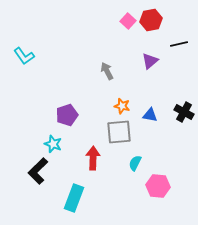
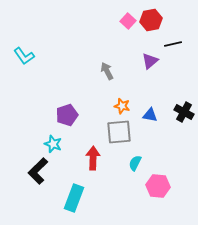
black line: moved 6 px left
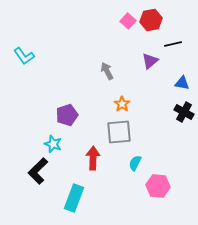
orange star: moved 2 px up; rotated 21 degrees clockwise
blue triangle: moved 32 px right, 32 px up
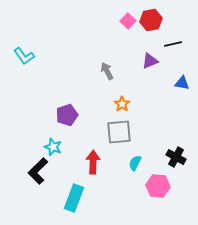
purple triangle: rotated 18 degrees clockwise
black cross: moved 8 px left, 45 px down
cyan star: moved 3 px down
red arrow: moved 4 px down
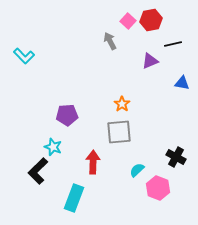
cyan L-shape: rotated 10 degrees counterclockwise
gray arrow: moved 3 px right, 30 px up
purple pentagon: rotated 15 degrees clockwise
cyan semicircle: moved 2 px right, 7 px down; rotated 21 degrees clockwise
pink hexagon: moved 2 px down; rotated 15 degrees clockwise
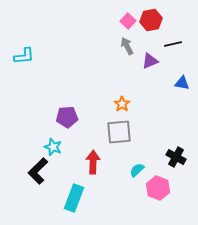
gray arrow: moved 17 px right, 5 px down
cyan L-shape: rotated 50 degrees counterclockwise
purple pentagon: moved 2 px down
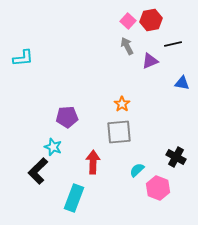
cyan L-shape: moved 1 px left, 2 px down
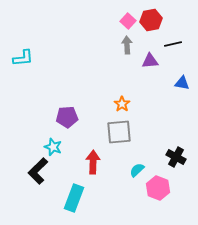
gray arrow: moved 1 px up; rotated 24 degrees clockwise
purple triangle: rotated 18 degrees clockwise
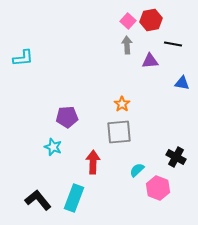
black line: rotated 24 degrees clockwise
black L-shape: moved 29 px down; rotated 96 degrees clockwise
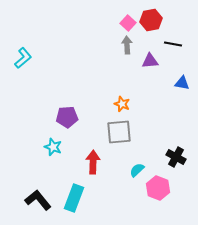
pink square: moved 2 px down
cyan L-shape: rotated 35 degrees counterclockwise
orange star: rotated 14 degrees counterclockwise
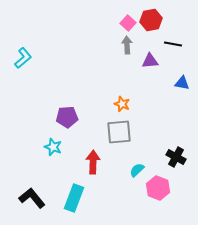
black L-shape: moved 6 px left, 2 px up
